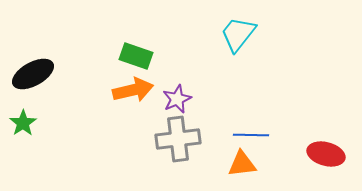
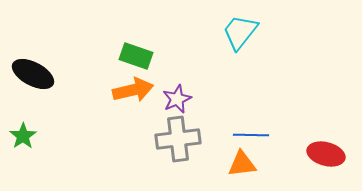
cyan trapezoid: moved 2 px right, 2 px up
black ellipse: rotated 57 degrees clockwise
green star: moved 13 px down
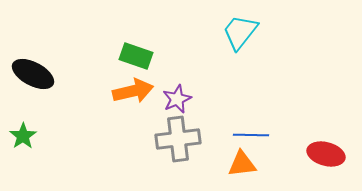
orange arrow: moved 1 px down
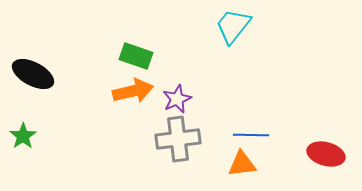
cyan trapezoid: moved 7 px left, 6 px up
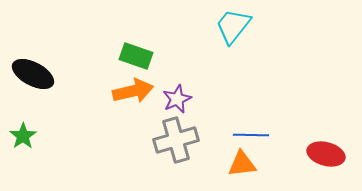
gray cross: moved 2 px left, 1 px down; rotated 9 degrees counterclockwise
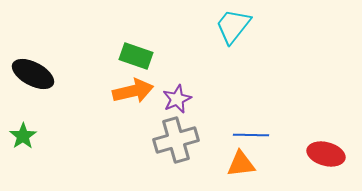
orange triangle: moved 1 px left
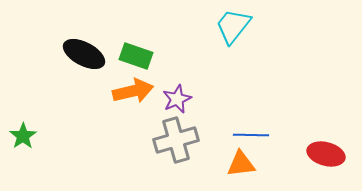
black ellipse: moved 51 px right, 20 px up
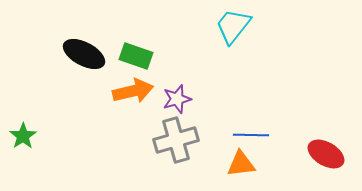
purple star: rotated 8 degrees clockwise
red ellipse: rotated 15 degrees clockwise
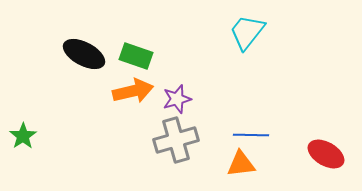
cyan trapezoid: moved 14 px right, 6 px down
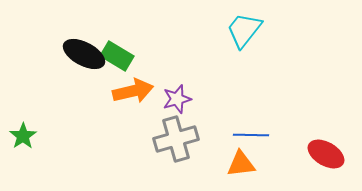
cyan trapezoid: moved 3 px left, 2 px up
green rectangle: moved 19 px left; rotated 12 degrees clockwise
gray cross: moved 1 px up
